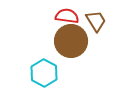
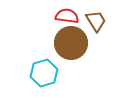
brown circle: moved 2 px down
cyan hexagon: rotated 16 degrees clockwise
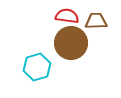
brown trapezoid: rotated 60 degrees counterclockwise
cyan hexagon: moved 7 px left, 6 px up
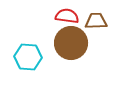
cyan hexagon: moved 9 px left, 10 px up; rotated 20 degrees clockwise
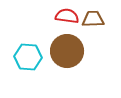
brown trapezoid: moved 3 px left, 2 px up
brown circle: moved 4 px left, 8 px down
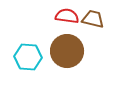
brown trapezoid: rotated 15 degrees clockwise
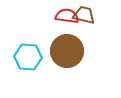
brown trapezoid: moved 9 px left, 4 px up
